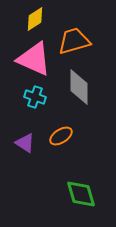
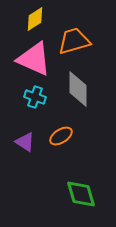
gray diamond: moved 1 px left, 2 px down
purple triangle: moved 1 px up
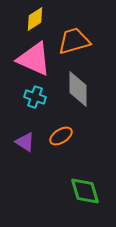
green diamond: moved 4 px right, 3 px up
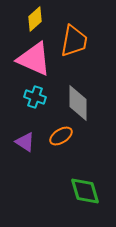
yellow diamond: rotated 10 degrees counterclockwise
orange trapezoid: rotated 116 degrees clockwise
gray diamond: moved 14 px down
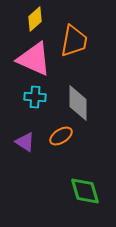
cyan cross: rotated 15 degrees counterclockwise
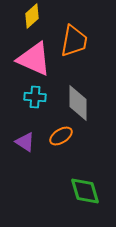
yellow diamond: moved 3 px left, 3 px up
